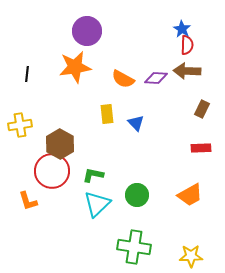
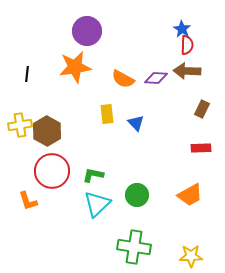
brown hexagon: moved 13 px left, 13 px up
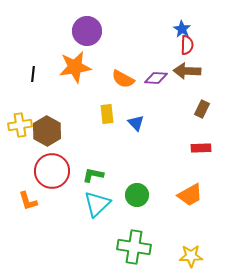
black line: moved 6 px right
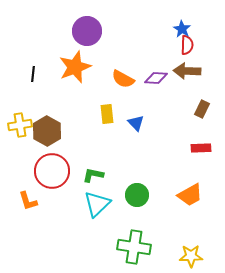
orange star: rotated 12 degrees counterclockwise
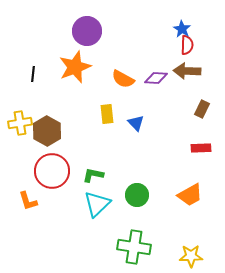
yellow cross: moved 2 px up
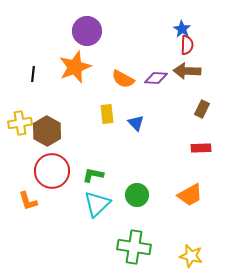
yellow star: rotated 15 degrees clockwise
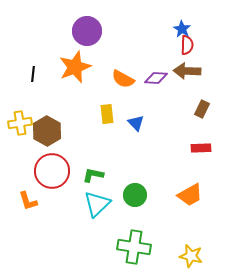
green circle: moved 2 px left
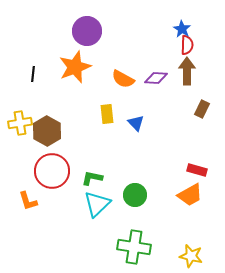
brown arrow: rotated 88 degrees clockwise
red rectangle: moved 4 px left, 22 px down; rotated 18 degrees clockwise
green L-shape: moved 1 px left, 3 px down
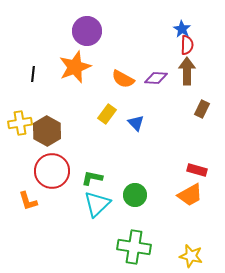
yellow rectangle: rotated 42 degrees clockwise
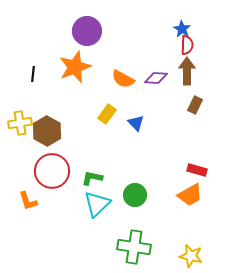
brown rectangle: moved 7 px left, 4 px up
